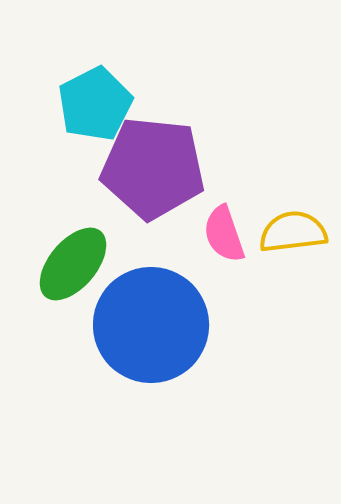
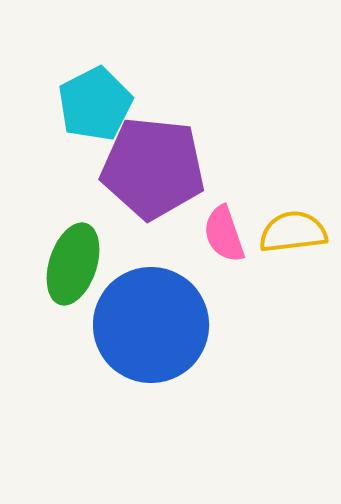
green ellipse: rotated 22 degrees counterclockwise
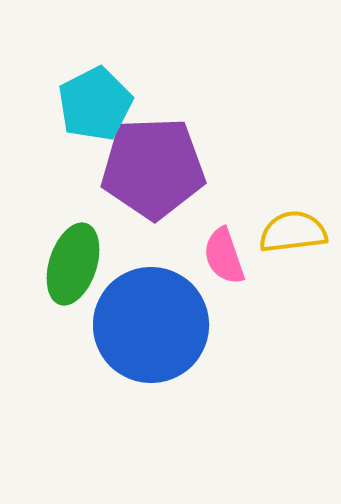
purple pentagon: rotated 8 degrees counterclockwise
pink semicircle: moved 22 px down
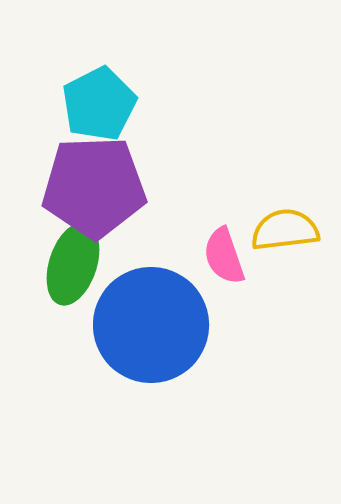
cyan pentagon: moved 4 px right
purple pentagon: moved 59 px left, 19 px down
yellow semicircle: moved 8 px left, 2 px up
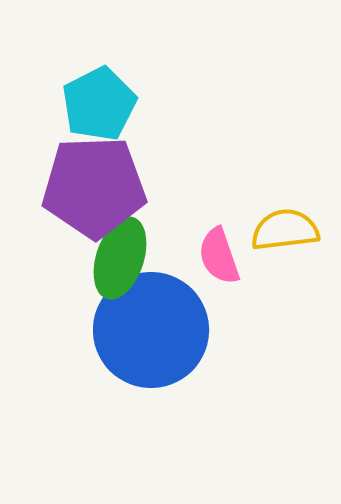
pink semicircle: moved 5 px left
green ellipse: moved 47 px right, 6 px up
blue circle: moved 5 px down
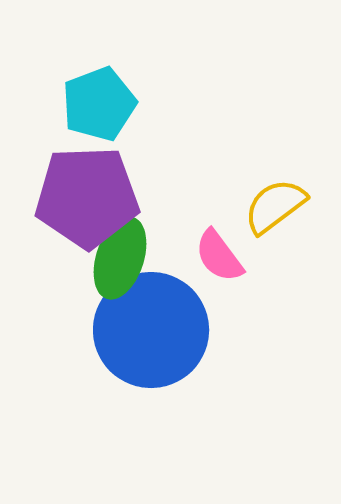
cyan pentagon: rotated 6 degrees clockwise
purple pentagon: moved 7 px left, 10 px down
yellow semicircle: moved 10 px left, 24 px up; rotated 30 degrees counterclockwise
pink semicircle: rotated 18 degrees counterclockwise
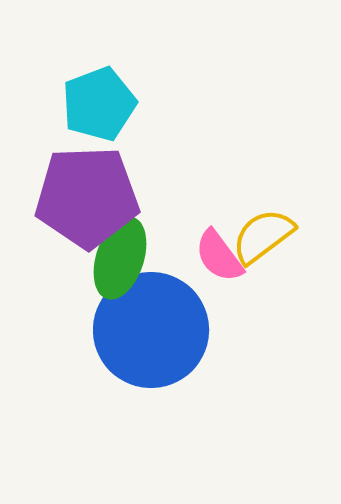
yellow semicircle: moved 12 px left, 30 px down
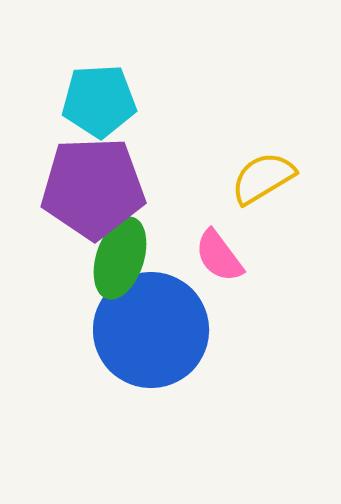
cyan pentagon: moved 3 px up; rotated 18 degrees clockwise
purple pentagon: moved 6 px right, 9 px up
yellow semicircle: moved 58 px up; rotated 6 degrees clockwise
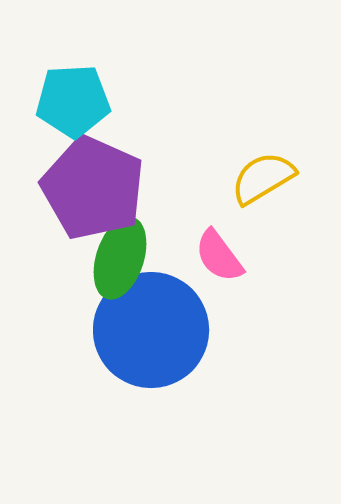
cyan pentagon: moved 26 px left
purple pentagon: rotated 26 degrees clockwise
